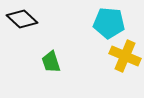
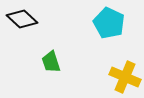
cyan pentagon: rotated 20 degrees clockwise
yellow cross: moved 21 px down
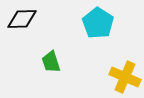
black diamond: rotated 44 degrees counterclockwise
cyan pentagon: moved 11 px left; rotated 8 degrees clockwise
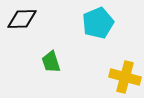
cyan pentagon: rotated 16 degrees clockwise
yellow cross: rotated 8 degrees counterclockwise
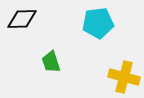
cyan pentagon: rotated 16 degrees clockwise
yellow cross: moved 1 px left
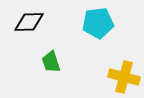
black diamond: moved 7 px right, 3 px down
